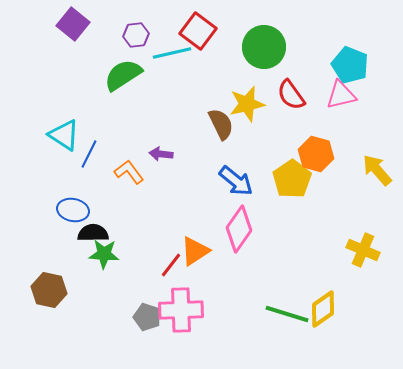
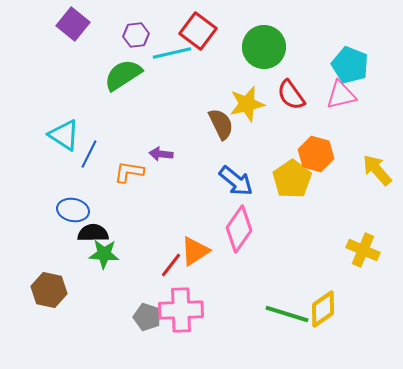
orange L-shape: rotated 44 degrees counterclockwise
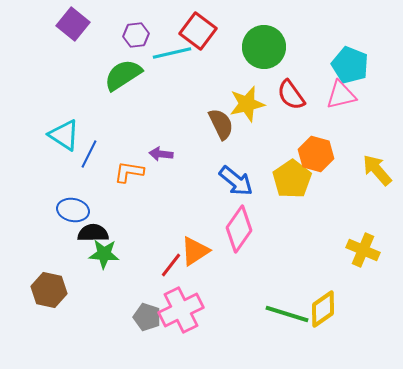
pink cross: rotated 24 degrees counterclockwise
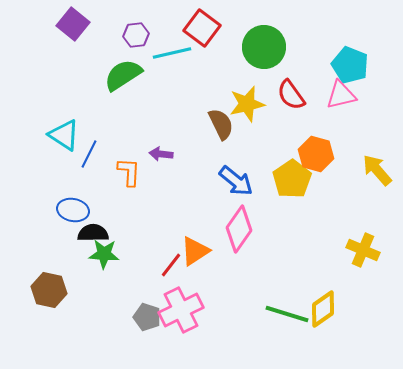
red square: moved 4 px right, 3 px up
orange L-shape: rotated 84 degrees clockwise
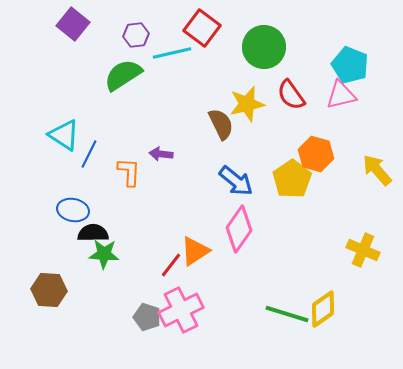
brown hexagon: rotated 8 degrees counterclockwise
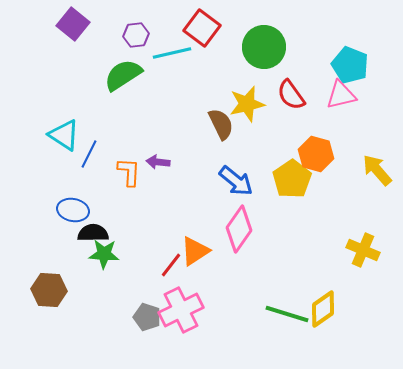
purple arrow: moved 3 px left, 8 px down
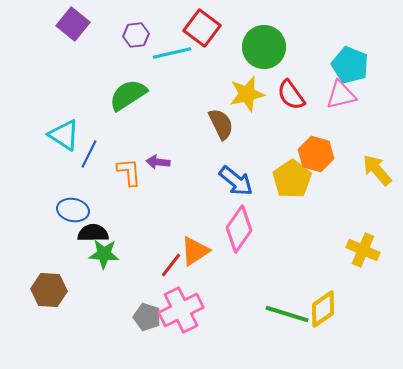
green semicircle: moved 5 px right, 20 px down
yellow star: moved 10 px up
orange L-shape: rotated 8 degrees counterclockwise
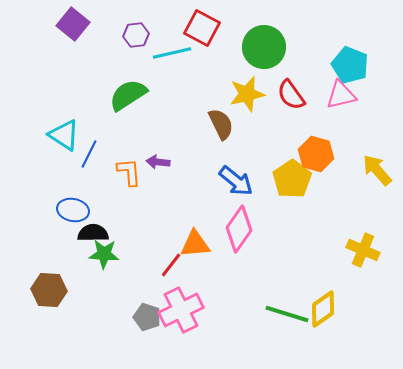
red square: rotated 9 degrees counterclockwise
orange triangle: moved 7 px up; rotated 28 degrees clockwise
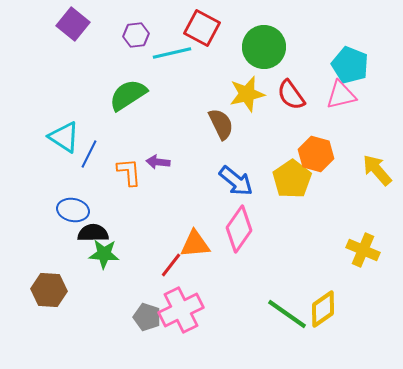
cyan triangle: moved 2 px down
green line: rotated 18 degrees clockwise
